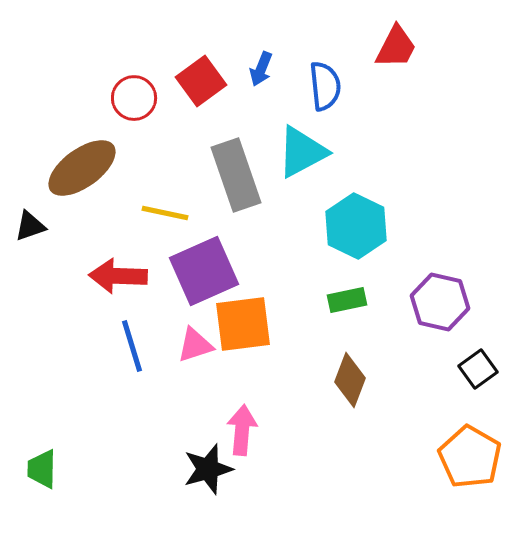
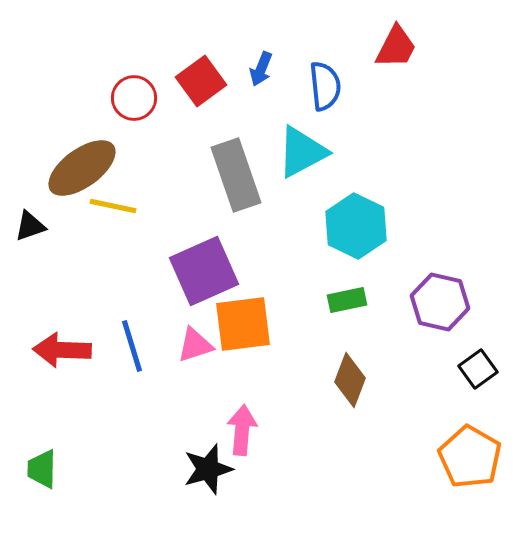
yellow line: moved 52 px left, 7 px up
red arrow: moved 56 px left, 74 px down
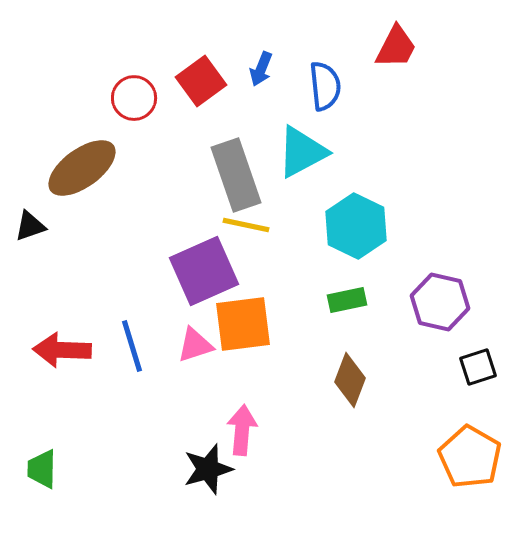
yellow line: moved 133 px right, 19 px down
black square: moved 2 px up; rotated 18 degrees clockwise
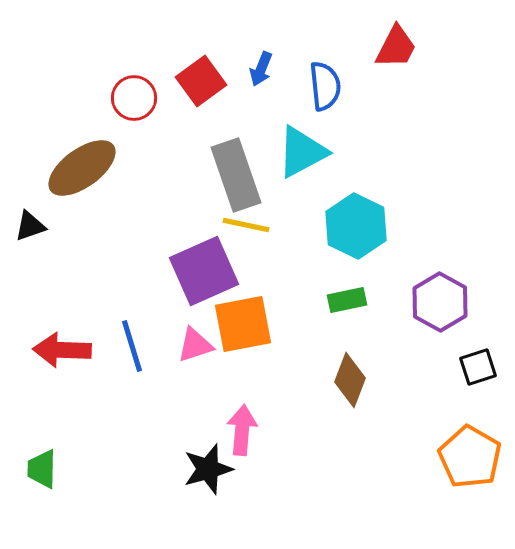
purple hexagon: rotated 16 degrees clockwise
orange square: rotated 4 degrees counterclockwise
